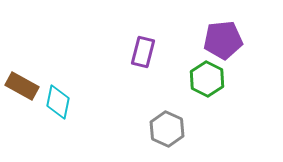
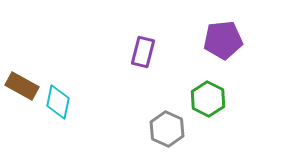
green hexagon: moved 1 px right, 20 px down
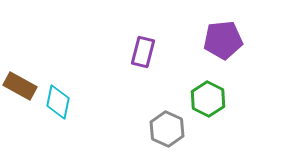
brown rectangle: moved 2 px left
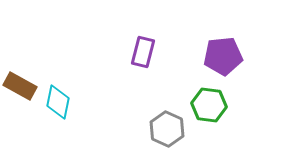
purple pentagon: moved 16 px down
green hexagon: moved 1 px right, 6 px down; rotated 20 degrees counterclockwise
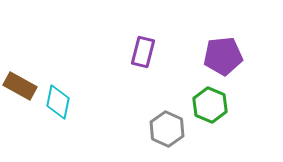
green hexagon: moved 1 px right; rotated 16 degrees clockwise
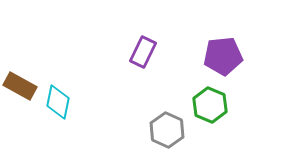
purple rectangle: rotated 12 degrees clockwise
gray hexagon: moved 1 px down
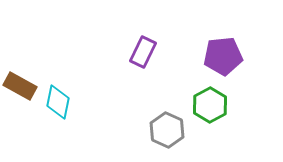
green hexagon: rotated 8 degrees clockwise
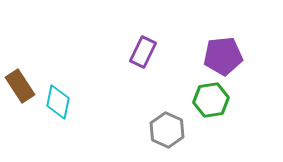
brown rectangle: rotated 28 degrees clockwise
green hexagon: moved 1 px right, 5 px up; rotated 20 degrees clockwise
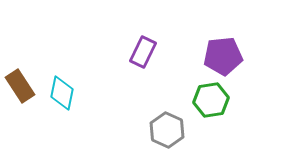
cyan diamond: moved 4 px right, 9 px up
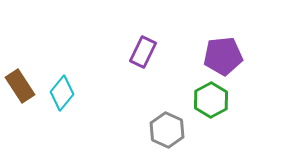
cyan diamond: rotated 28 degrees clockwise
green hexagon: rotated 20 degrees counterclockwise
